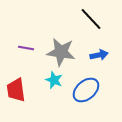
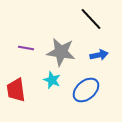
cyan star: moved 2 px left
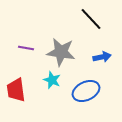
blue arrow: moved 3 px right, 2 px down
blue ellipse: moved 1 px down; rotated 16 degrees clockwise
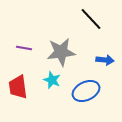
purple line: moved 2 px left
gray star: rotated 16 degrees counterclockwise
blue arrow: moved 3 px right, 3 px down; rotated 18 degrees clockwise
red trapezoid: moved 2 px right, 3 px up
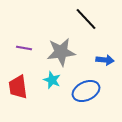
black line: moved 5 px left
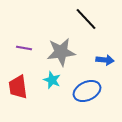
blue ellipse: moved 1 px right
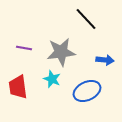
cyan star: moved 1 px up
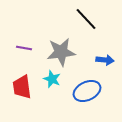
red trapezoid: moved 4 px right
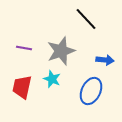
gray star: moved 1 px up; rotated 12 degrees counterclockwise
red trapezoid: rotated 20 degrees clockwise
blue ellipse: moved 4 px right; rotated 40 degrees counterclockwise
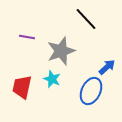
purple line: moved 3 px right, 11 px up
blue arrow: moved 2 px right, 7 px down; rotated 48 degrees counterclockwise
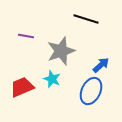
black line: rotated 30 degrees counterclockwise
purple line: moved 1 px left, 1 px up
blue arrow: moved 6 px left, 2 px up
red trapezoid: rotated 55 degrees clockwise
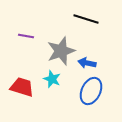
blue arrow: moved 14 px left, 2 px up; rotated 126 degrees counterclockwise
red trapezoid: rotated 40 degrees clockwise
